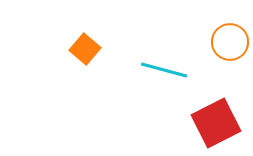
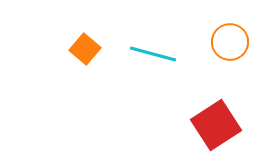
cyan line: moved 11 px left, 16 px up
red square: moved 2 px down; rotated 6 degrees counterclockwise
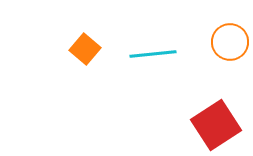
cyan line: rotated 21 degrees counterclockwise
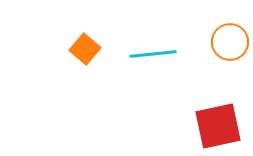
red square: moved 2 px right, 1 px down; rotated 21 degrees clockwise
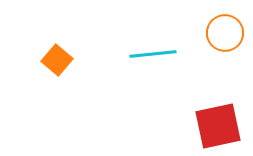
orange circle: moved 5 px left, 9 px up
orange square: moved 28 px left, 11 px down
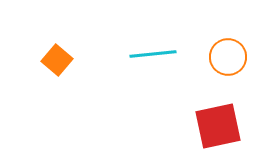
orange circle: moved 3 px right, 24 px down
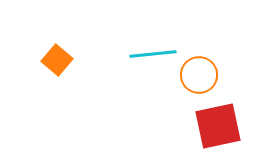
orange circle: moved 29 px left, 18 px down
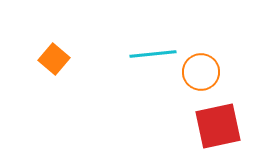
orange square: moved 3 px left, 1 px up
orange circle: moved 2 px right, 3 px up
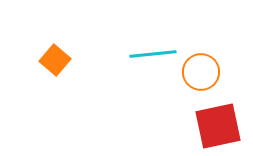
orange square: moved 1 px right, 1 px down
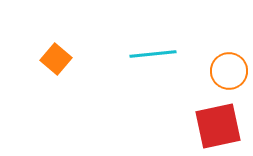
orange square: moved 1 px right, 1 px up
orange circle: moved 28 px right, 1 px up
